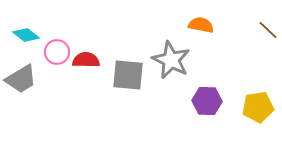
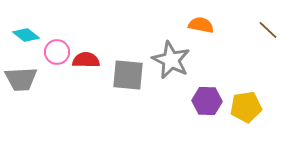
gray trapezoid: rotated 28 degrees clockwise
yellow pentagon: moved 12 px left
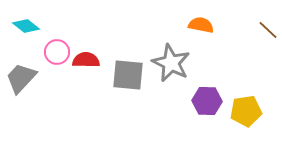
cyan diamond: moved 9 px up
gray star: moved 3 px down
gray trapezoid: moved 1 px up; rotated 136 degrees clockwise
yellow pentagon: moved 4 px down
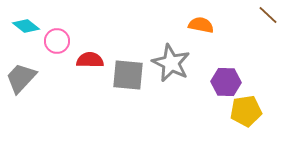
brown line: moved 15 px up
pink circle: moved 11 px up
red semicircle: moved 4 px right
purple hexagon: moved 19 px right, 19 px up
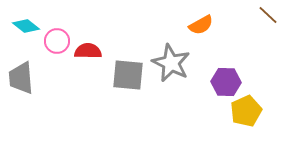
orange semicircle: rotated 140 degrees clockwise
red semicircle: moved 2 px left, 9 px up
gray trapezoid: rotated 48 degrees counterclockwise
yellow pentagon: rotated 16 degrees counterclockwise
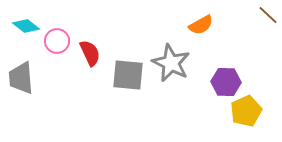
red semicircle: moved 2 px right, 2 px down; rotated 64 degrees clockwise
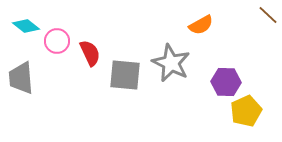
gray square: moved 3 px left
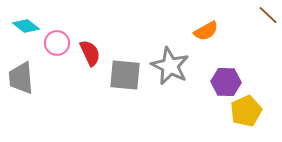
orange semicircle: moved 5 px right, 6 px down
pink circle: moved 2 px down
gray star: moved 1 px left, 3 px down
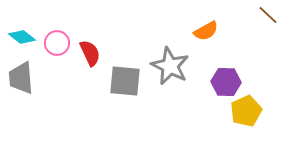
cyan diamond: moved 4 px left, 11 px down
gray square: moved 6 px down
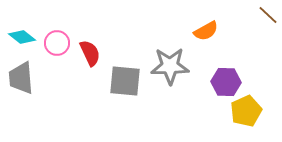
gray star: rotated 27 degrees counterclockwise
